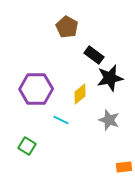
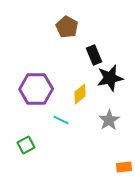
black rectangle: rotated 30 degrees clockwise
gray star: rotated 20 degrees clockwise
green square: moved 1 px left, 1 px up; rotated 30 degrees clockwise
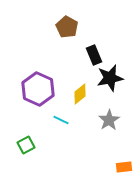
purple hexagon: moved 2 px right; rotated 24 degrees clockwise
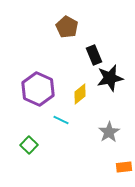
gray star: moved 12 px down
green square: moved 3 px right; rotated 18 degrees counterclockwise
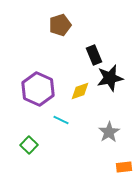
brown pentagon: moved 7 px left, 2 px up; rotated 25 degrees clockwise
yellow diamond: moved 3 px up; rotated 20 degrees clockwise
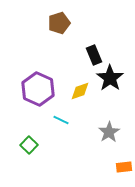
brown pentagon: moved 1 px left, 2 px up
black star: rotated 24 degrees counterclockwise
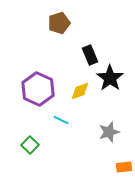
black rectangle: moved 4 px left
gray star: rotated 15 degrees clockwise
green square: moved 1 px right
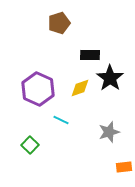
black rectangle: rotated 66 degrees counterclockwise
yellow diamond: moved 3 px up
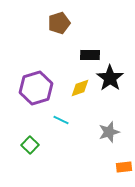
purple hexagon: moved 2 px left, 1 px up; rotated 20 degrees clockwise
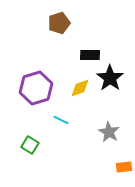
gray star: rotated 25 degrees counterclockwise
green square: rotated 12 degrees counterclockwise
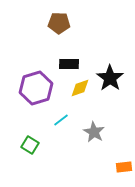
brown pentagon: rotated 20 degrees clockwise
black rectangle: moved 21 px left, 9 px down
cyan line: rotated 63 degrees counterclockwise
gray star: moved 15 px left
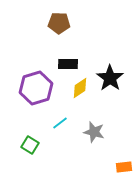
black rectangle: moved 1 px left
yellow diamond: rotated 15 degrees counterclockwise
cyan line: moved 1 px left, 3 px down
gray star: rotated 15 degrees counterclockwise
